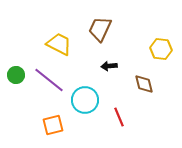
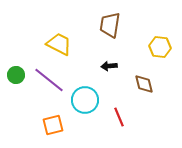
brown trapezoid: moved 10 px right, 4 px up; rotated 16 degrees counterclockwise
yellow hexagon: moved 1 px left, 2 px up
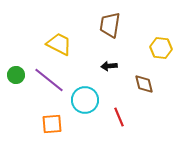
yellow hexagon: moved 1 px right, 1 px down
orange square: moved 1 px left, 1 px up; rotated 10 degrees clockwise
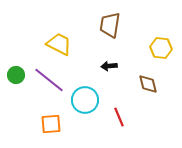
brown diamond: moved 4 px right
orange square: moved 1 px left
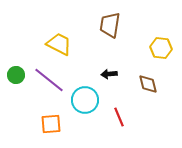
black arrow: moved 8 px down
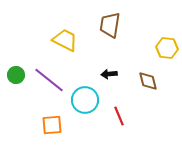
yellow trapezoid: moved 6 px right, 4 px up
yellow hexagon: moved 6 px right
brown diamond: moved 3 px up
red line: moved 1 px up
orange square: moved 1 px right, 1 px down
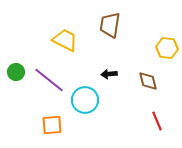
green circle: moved 3 px up
red line: moved 38 px right, 5 px down
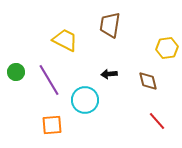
yellow hexagon: rotated 15 degrees counterclockwise
purple line: rotated 20 degrees clockwise
red line: rotated 18 degrees counterclockwise
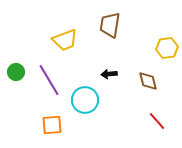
yellow trapezoid: rotated 132 degrees clockwise
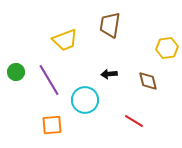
red line: moved 23 px left; rotated 18 degrees counterclockwise
